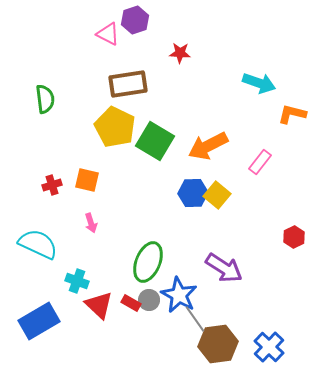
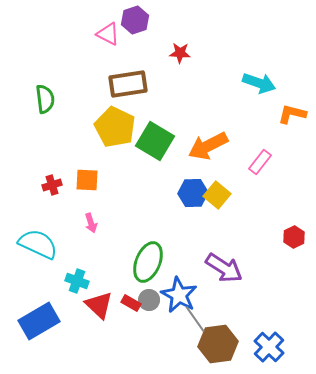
orange square: rotated 10 degrees counterclockwise
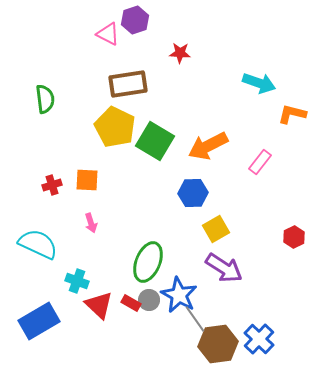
yellow square: moved 1 px left, 34 px down; rotated 20 degrees clockwise
blue cross: moved 10 px left, 8 px up
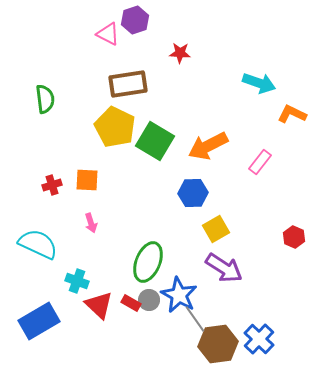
orange L-shape: rotated 12 degrees clockwise
red hexagon: rotated 10 degrees counterclockwise
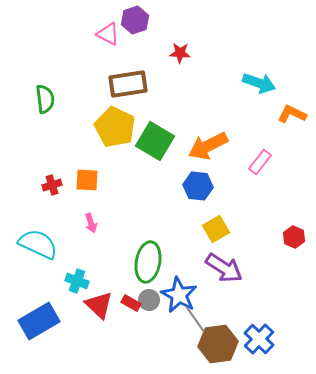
blue hexagon: moved 5 px right, 7 px up; rotated 8 degrees clockwise
green ellipse: rotated 12 degrees counterclockwise
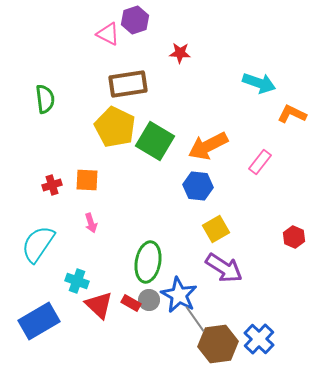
cyan semicircle: rotated 81 degrees counterclockwise
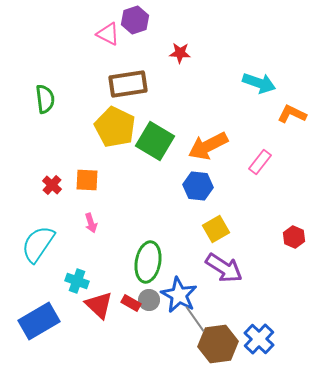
red cross: rotated 30 degrees counterclockwise
